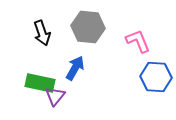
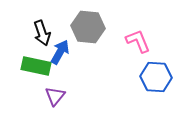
blue arrow: moved 15 px left, 16 px up
green rectangle: moved 4 px left, 17 px up
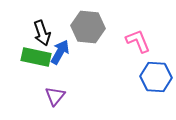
green rectangle: moved 9 px up
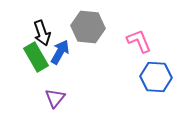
pink L-shape: moved 1 px right
green rectangle: rotated 48 degrees clockwise
purple triangle: moved 2 px down
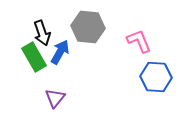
green rectangle: moved 2 px left
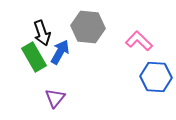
pink L-shape: rotated 24 degrees counterclockwise
